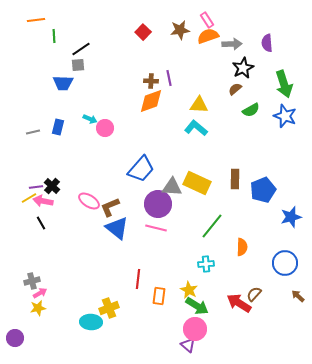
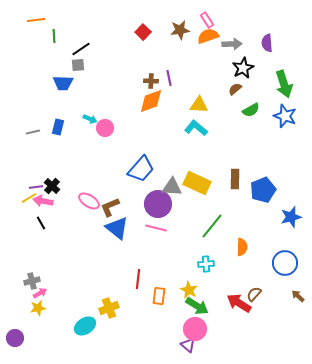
cyan ellipse at (91, 322): moved 6 px left, 4 px down; rotated 35 degrees counterclockwise
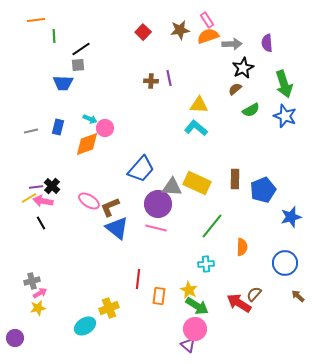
orange diamond at (151, 101): moved 64 px left, 43 px down
gray line at (33, 132): moved 2 px left, 1 px up
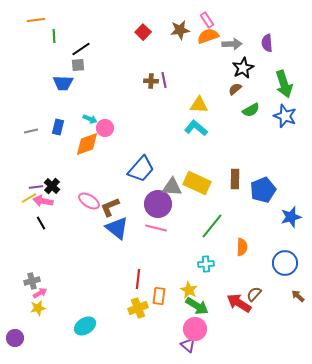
purple line at (169, 78): moved 5 px left, 2 px down
yellow cross at (109, 308): moved 29 px right
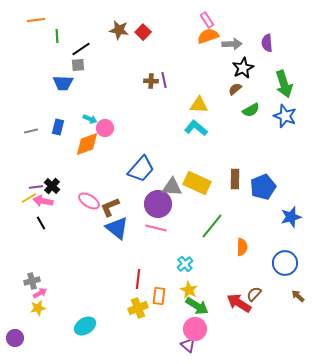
brown star at (180, 30): moved 61 px left; rotated 18 degrees clockwise
green line at (54, 36): moved 3 px right
blue pentagon at (263, 190): moved 3 px up
cyan cross at (206, 264): moved 21 px left; rotated 35 degrees counterclockwise
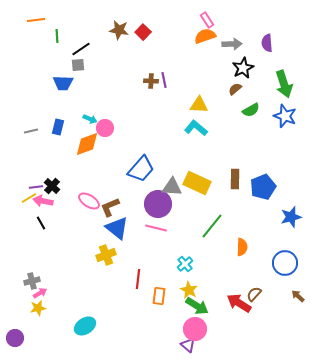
orange semicircle at (208, 36): moved 3 px left
yellow cross at (138, 308): moved 32 px left, 53 px up
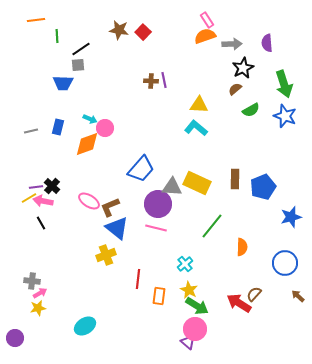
gray cross at (32, 281): rotated 21 degrees clockwise
purple triangle at (188, 345): moved 3 px up
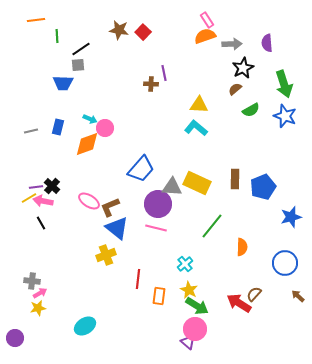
purple line at (164, 80): moved 7 px up
brown cross at (151, 81): moved 3 px down
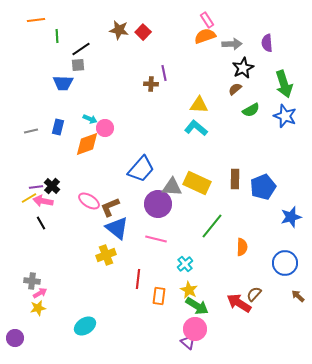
pink line at (156, 228): moved 11 px down
